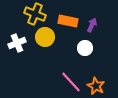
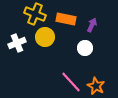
orange rectangle: moved 2 px left, 2 px up
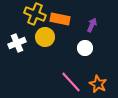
orange rectangle: moved 6 px left
orange star: moved 2 px right, 2 px up
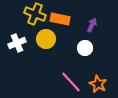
yellow circle: moved 1 px right, 2 px down
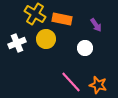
yellow cross: rotated 10 degrees clockwise
orange rectangle: moved 2 px right
purple arrow: moved 4 px right; rotated 120 degrees clockwise
orange star: moved 1 px down; rotated 12 degrees counterclockwise
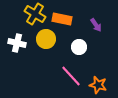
white cross: rotated 36 degrees clockwise
white circle: moved 6 px left, 1 px up
pink line: moved 6 px up
